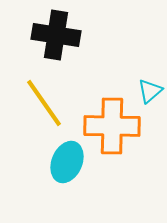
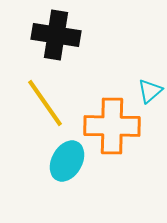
yellow line: moved 1 px right
cyan ellipse: moved 1 px up; rotated 6 degrees clockwise
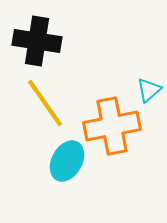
black cross: moved 19 px left, 6 px down
cyan triangle: moved 1 px left, 1 px up
orange cross: rotated 12 degrees counterclockwise
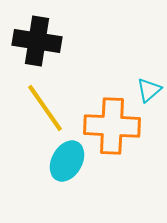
yellow line: moved 5 px down
orange cross: rotated 14 degrees clockwise
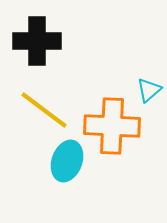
black cross: rotated 9 degrees counterclockwise
yellow line: moved 1 px left, 2 px down; rotated 18 degrees counterclockwise
cyan ellipse: rotated 9 degrees counterclockwise
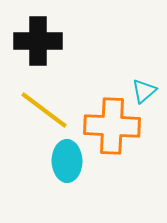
black cross: moved 1 px right
cyan triangle: moved 5 px left, 1 px down
cyan ellipse: rotated 21 degrees counterclockwise
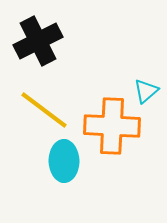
black cross: rotated 27 degrees counterclockwise
cyan triangle: moved 2 px right
cyan ellipse: moved 3 px left
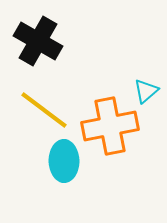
black cross: rotated 33 degrees counterclockwise
orange cross: moved 2 px left; rotated 14 degrees counterclockwise
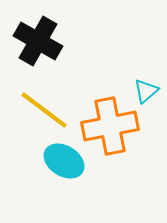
cyan ellipse: rotated 57 degrees counterclockwise
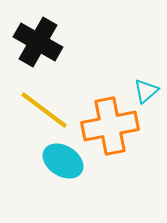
black cross: moved 1 px down
cyan ellipse: moved 1 px left
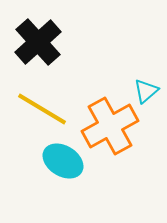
black cross: rotated 18 degrees clockwise
yellow line: moved 2 px left, 1 px up; rotated 6 degrees counterclockwise
orange cross: rotated 18 degrees counterclockwise
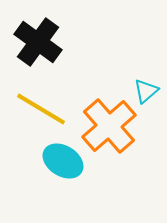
black cross: rotated 12 degrees counterclockwise
yellow line: moved 1 px left
orange cross: moved 1 px left; rotated 12 degrees counterclockwise
